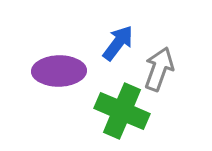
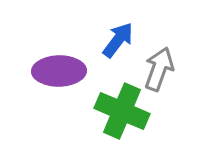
blue arrow: moved 3 px up
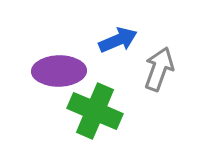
blue arrow: rotated 30 degrees clockwise
green cross: moved 27 px left
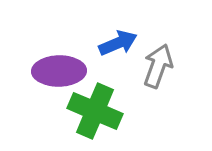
blue arrow: moved 3 px down
gray arrow: moved 1 px left, 3 px up
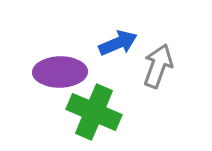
purple ellipse: moved 1 px right, 1 px down
green cross: moved 1 px left, 1 px down
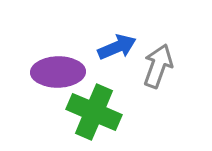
blue arrow: moved 1 px left, 4 px down
purple ellipse: moved 2 px left
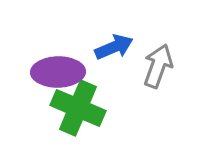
blue arrow: moved 3 px left
green cross: moved 16 px left, 4 px up
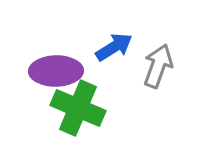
blue arrow: rotated 9 degrees counterclockwise
purple ellipse: moved 2 px left, 1 px up
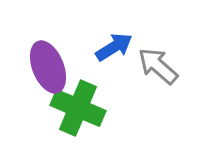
gray arrow: rotated 69 degrees counterclockwise
purple ellipse: moved 8 px left, 4 px up; rotated 69 degrees clockwise
